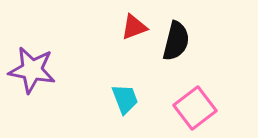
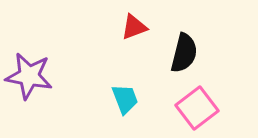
black semicircle: moved 8 px right, 12 px down
purple star: moved 3 px left, 6 px down
pink square: moved 2 px right
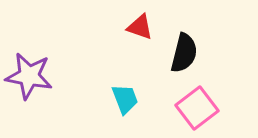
red triangle: moved 6 px right; rotated 40 degrees clockwise
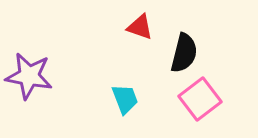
pink square: moved 3 px right, 9 px up
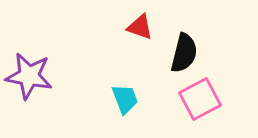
pink square: rotated 9 degrees clockwise
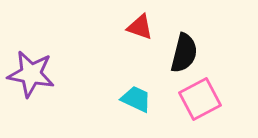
purple star: moved 2 px right, 2 px up
cyan trapezoid: moved 11 px right; rotated 44 degrees counterclockwise
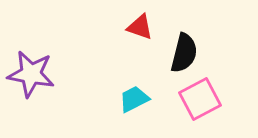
cyan trapezoid: moved 2 px left; rotated 52 degrees counterclockwise
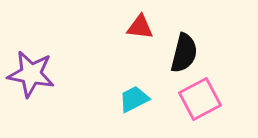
red triangle: rotated 12 degrees counterclockwise
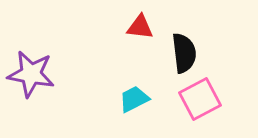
black semicircle: rotated 21 degrees counterclockwise
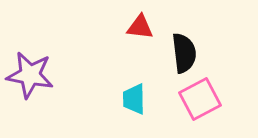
purple star: moved 1 px left, 1 px down
cyan trapezoid: rotated 64 degrees counterclockwise
